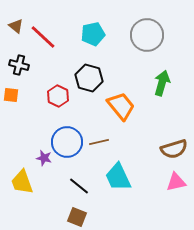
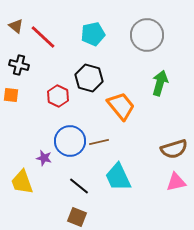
green arrow: moved 2 px left
blue circle: moved 3 px right, 1 px up
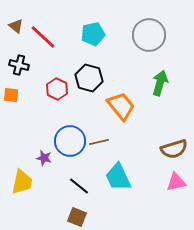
gray circle: moved 2 px right
red hexagon: moved 1 px left, 7 px up
yellow trapezoid: rotated 148 degrees counterclockwise
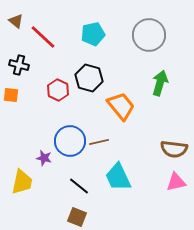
brown triangle: moved 5 px up
red hexagon: moved 1 px right, 1 px down
brown semicircle: rotated 24 degrees clockwise
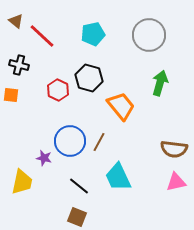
red line: moved 1 px left, 1 px up
brown line: rotated 48 degrees counterclockwise
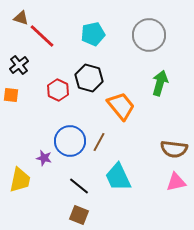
brown triangle: moved 5 px right, 3 px up; rotated 21 degrees counterclockwise
black cross: rotated 36 degrees clockwise
yellow trapezoid: moved 2 px left, 2 px up
brown square: moved 2 px right, 2 px up
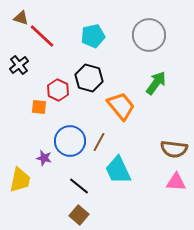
cyan pentagon: moved 2 px down
green arrow: moved 4 px left; rotated 20 degrees clockwise
orange square: moved 28 px right, 12 px down
cyan trapezoid: moved 7 px up
pink triangle: rotated 15 degrees clockwise
brown square: rotated 18 degrees clockwise
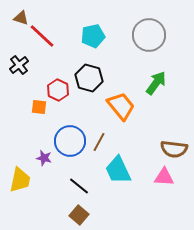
pink triangle: moved 12 px left, 5 px up
